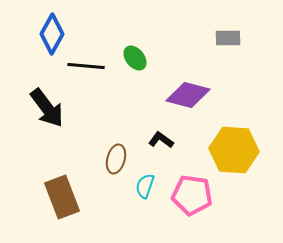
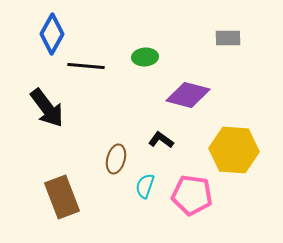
green ellipse: moved 10 px right, 1 px up; rotated 55 degrees counterclockwise
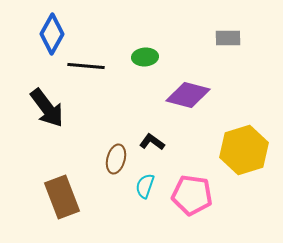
black L-shape: moved 9 px left, 2 px down
yellow hexagon: moved 10 px right; rotated 21 degrees counterclockwise
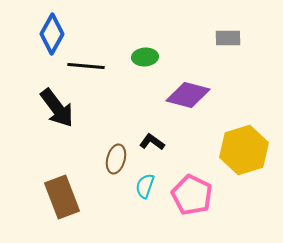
black arrow: moved 10 px right
pink pentagon: rotated 18 degrees clockwise
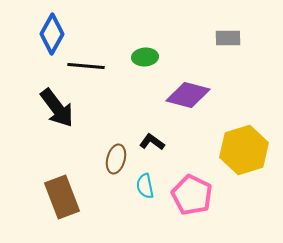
cyan semicircle: rotated 30 degrees counterclockwise
